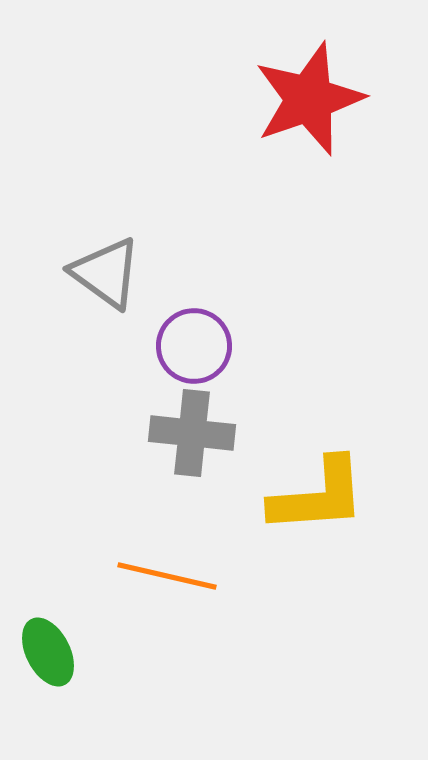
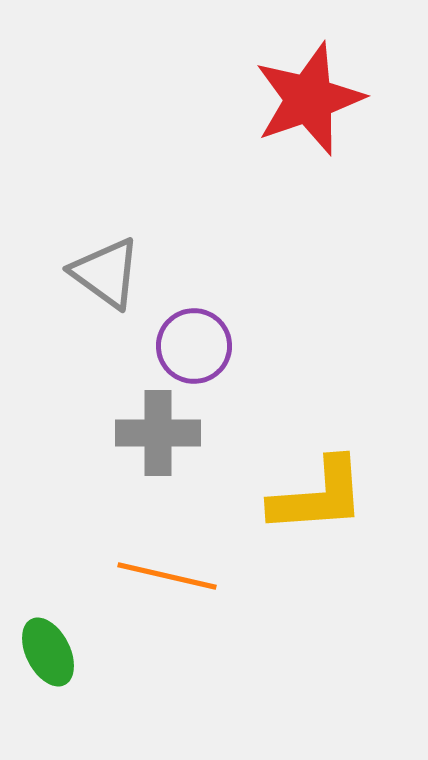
gray cross: moved 34 px left; rotated 6 degrees counterclockwise
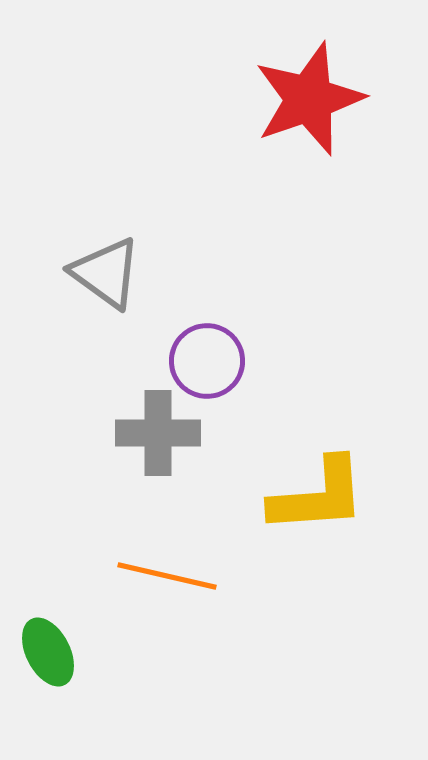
purple circle: moved 13 px right, 15 px down
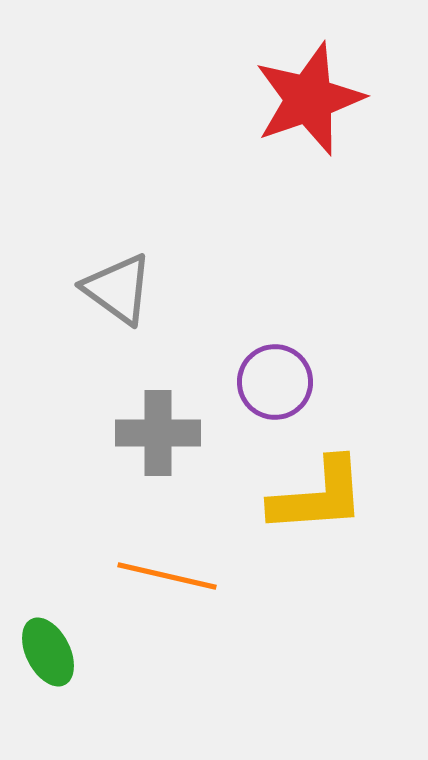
gray triangle: moved 12 px right, 16 px down
purple circle: moved 68 px right, 21 px down
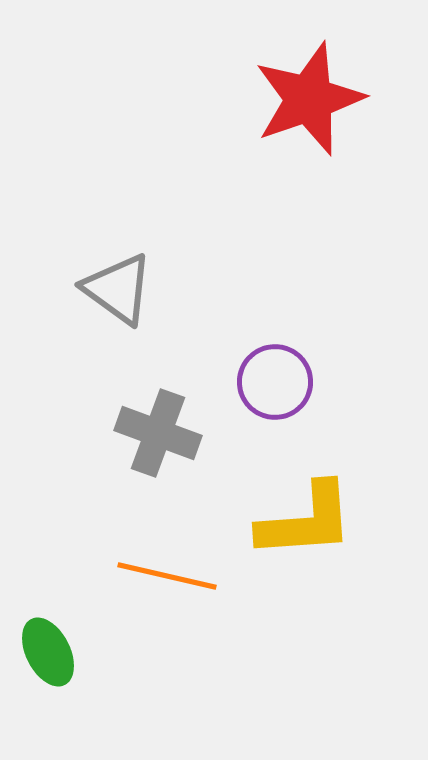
gray cross: rotated 20 degrees clockwise
yellow L-shape: moved 12 px left, 25 px down
